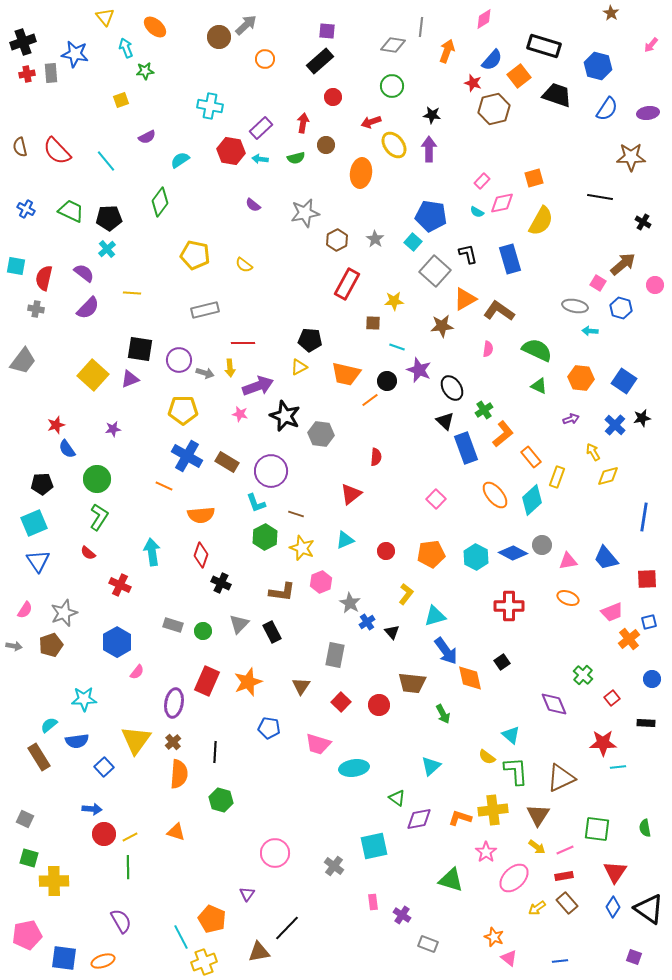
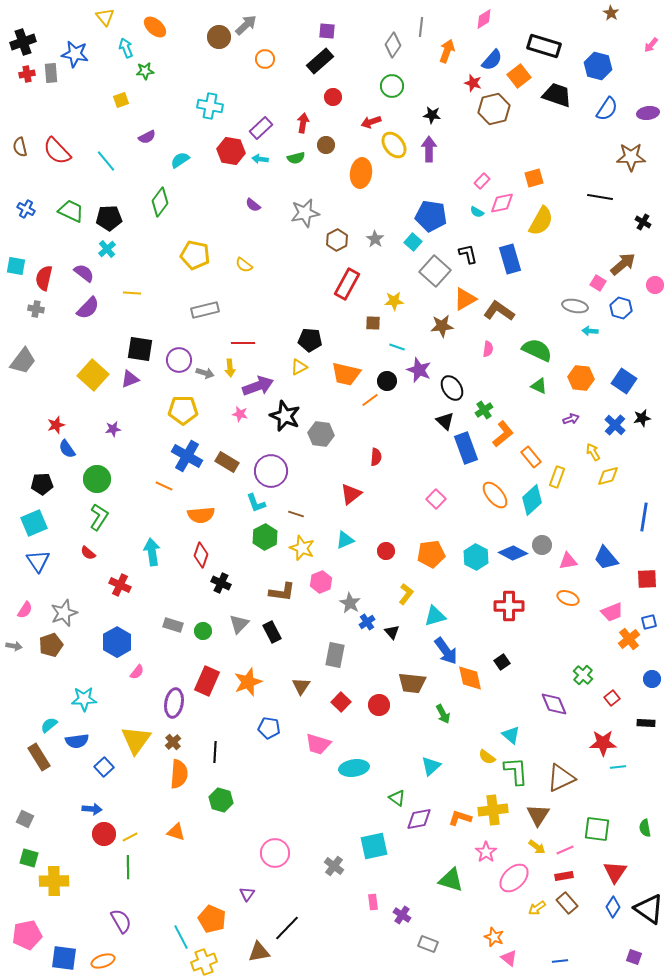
gray diamond at (393, 45): rotated 65 degrees counterclockwise
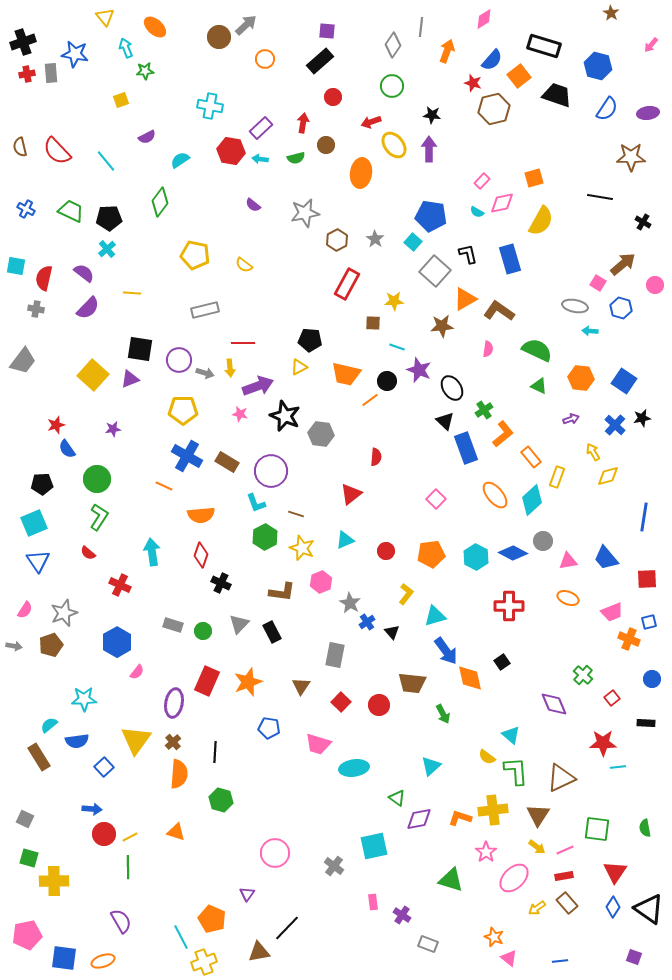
gray circle at (542, 545): moved 1 px right, 4 px up
orange cross at (629, 639): rotated 30 degrees counterclockwise
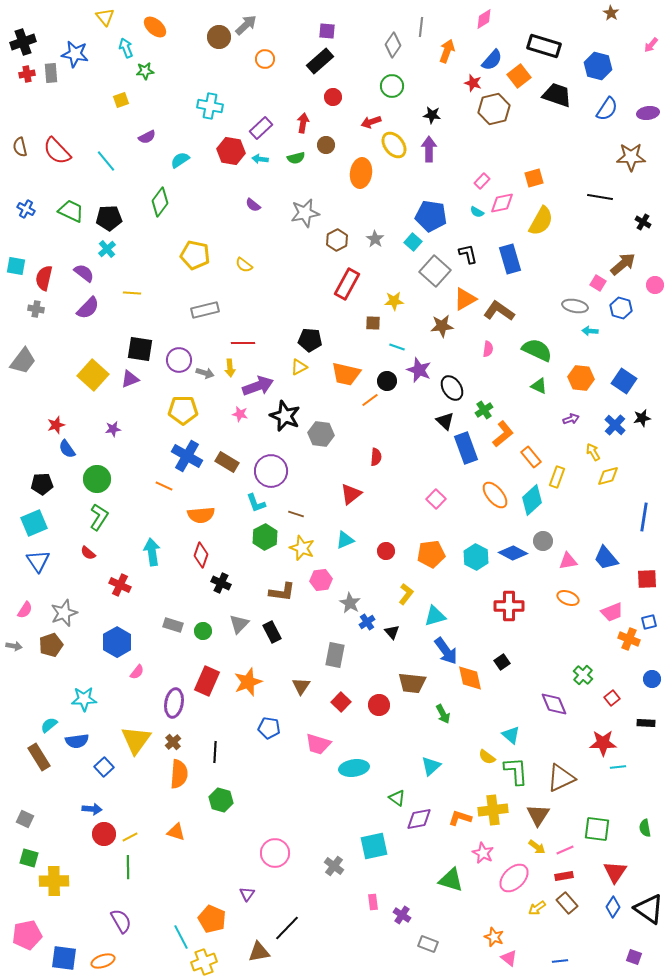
pink hexagon at (321, 582): moved 2 px up; rotated 15 degrees clockwise
pink star at (486, 852): moved 3 px left, 1 px down; rotated 10 degrees counterclockwise
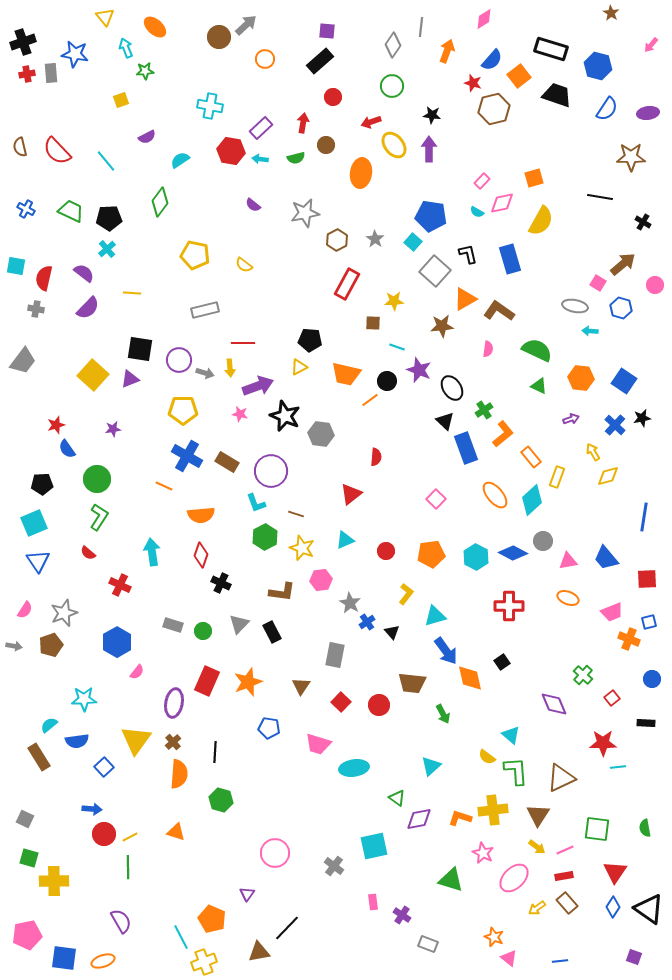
black rectangle at (544, 46): moved 7 px right, 3 px down
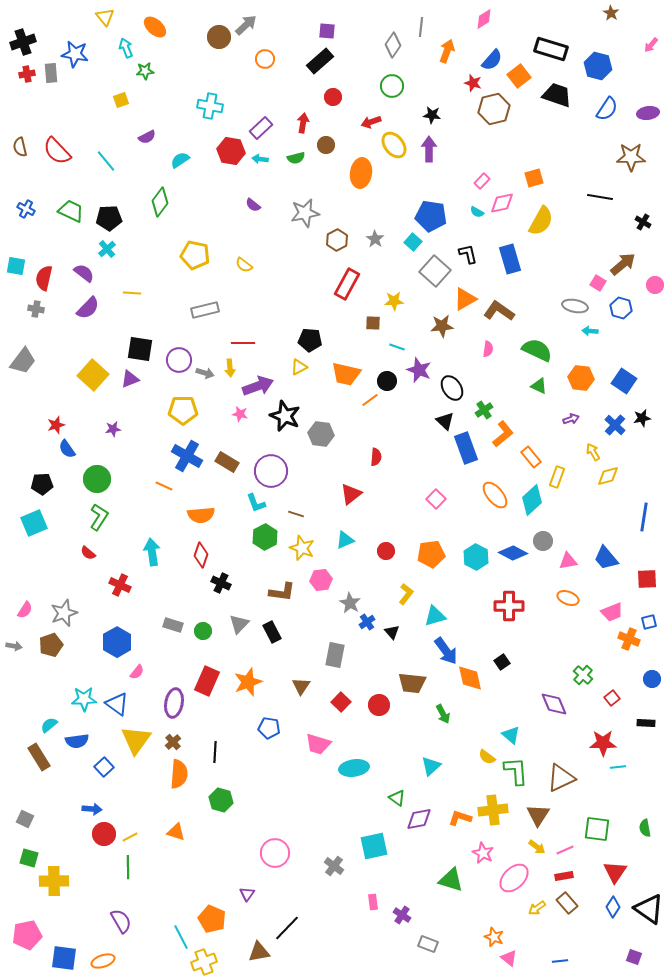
blue triangle at (38, 561): moved 79 px right, 143 px down; rotated 20 degrees counterclockwise
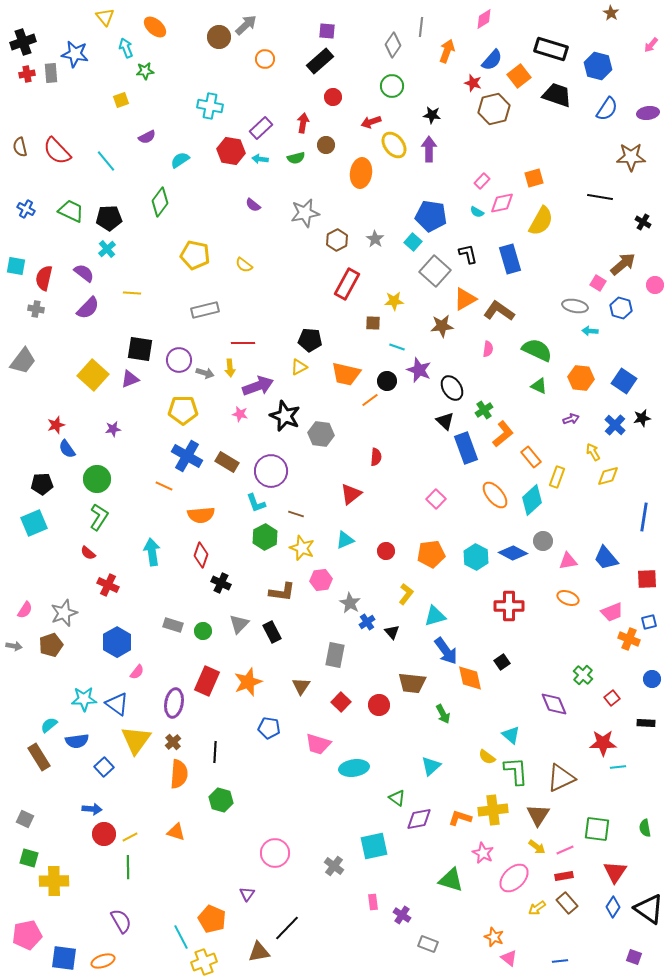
red cross at (120, 585): moved 12 px left
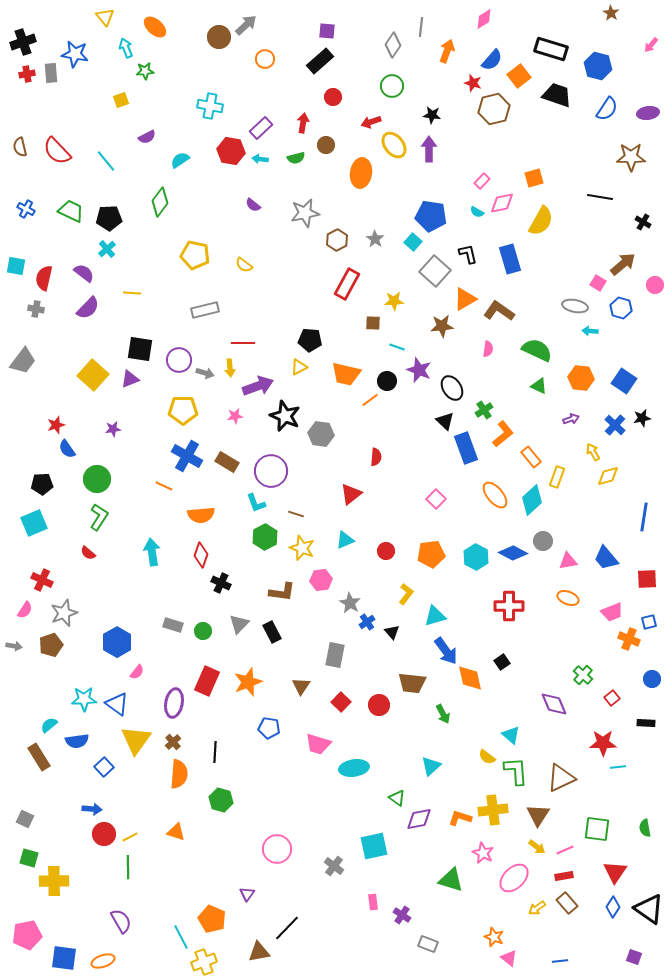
pink star at (240, 414): moved 5 px left, 2 px down; rotated 21 degrees counterclockwise
red cross at (108, 585): moved 66 px left, 5 px up
pink circle at (275, 853): moved 2 px right, 4 px up
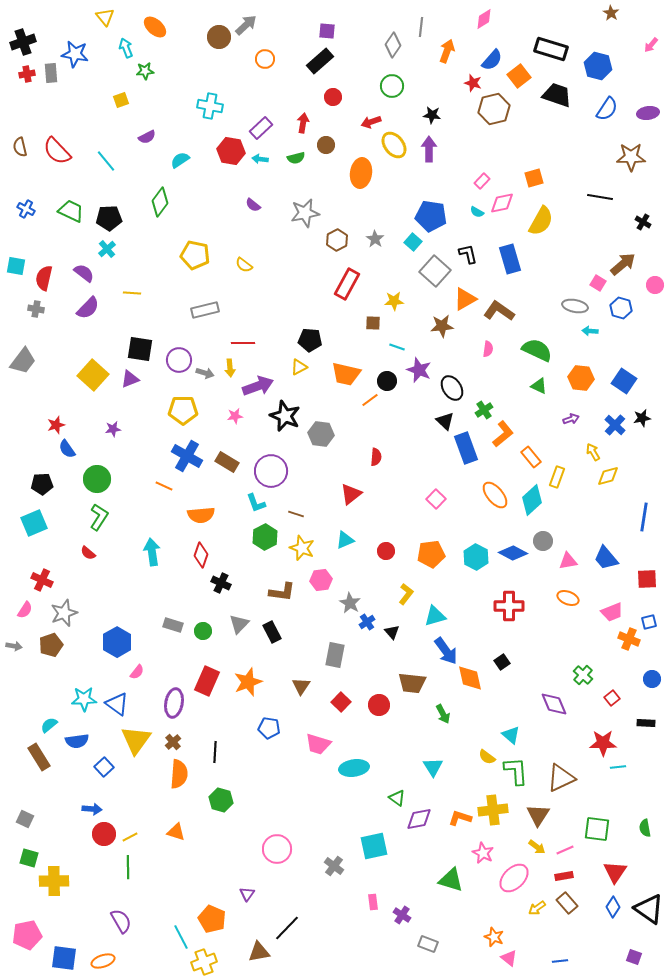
cyan triangle at (431, 766): moved 2 px right, 1 px down; rotated 20 degrees counterclockwise
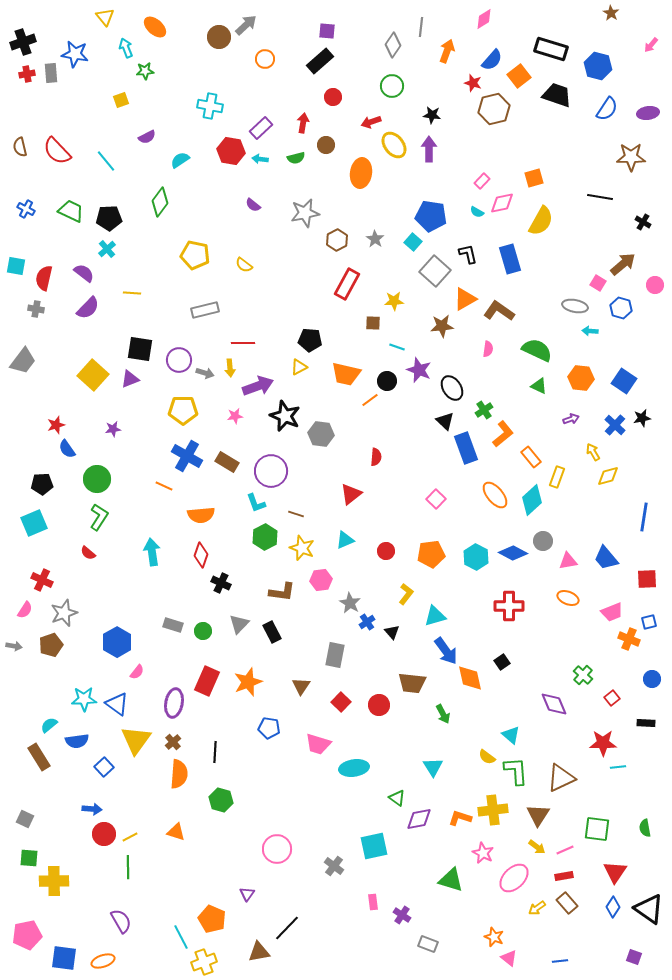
green square at (29, 858): rotated 12 degrees counterclockwise
